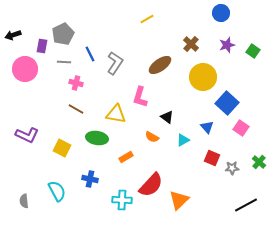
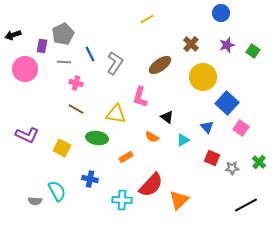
gray semicircle: moved 11 px right; rotated 80 degrees counterclockwise
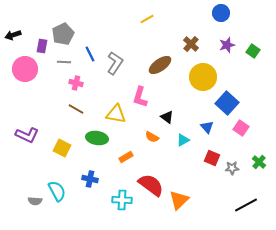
red semicircle: rotated 96 degrees counterclockwise
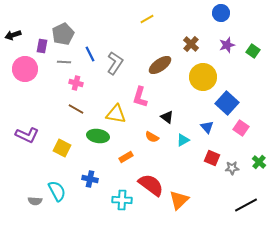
green ellipse: moved 1 px right, 2 px up
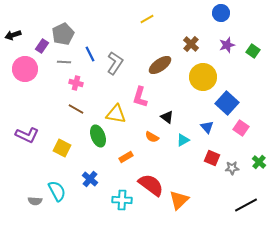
purple rectangle: rotated 24 degrees clockwise
green ellipse: rotated 60 degrees clockwise
blue cross: rotated 28 degrees clockwise
